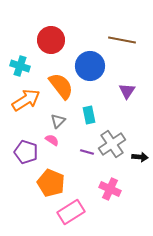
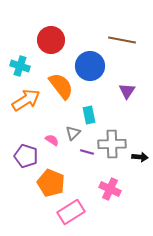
gray triangle: moved 15 px right, 12 px down
gray cross: rotated 32 degrees clockwise
purple pentagon: moved 4 px down
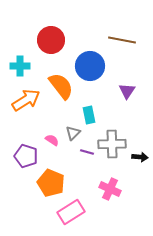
cyan cross: rotated 18 degrees counterclockwise
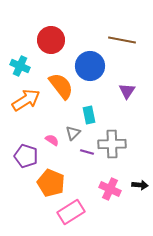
cyan cross: rotated 24 degrees clockwise
black arrow: moved 28 px down
